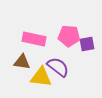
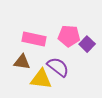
purple square: rotated 35 degrees counterclockwise
yellow triangle: moved 2 px down
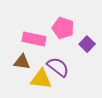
pink pentagon: moved 6 px left, 8 px up; rotated 15 degrees clockwise
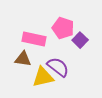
purple square: moved 7 px left, 4 px up
brown triangle: moved 1 px right, 3 px up
yellow triangle: moved 2 px right, 2 px up; rotated 20 degrees counterclockwise
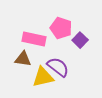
pink pentagon: moved 2 px left
